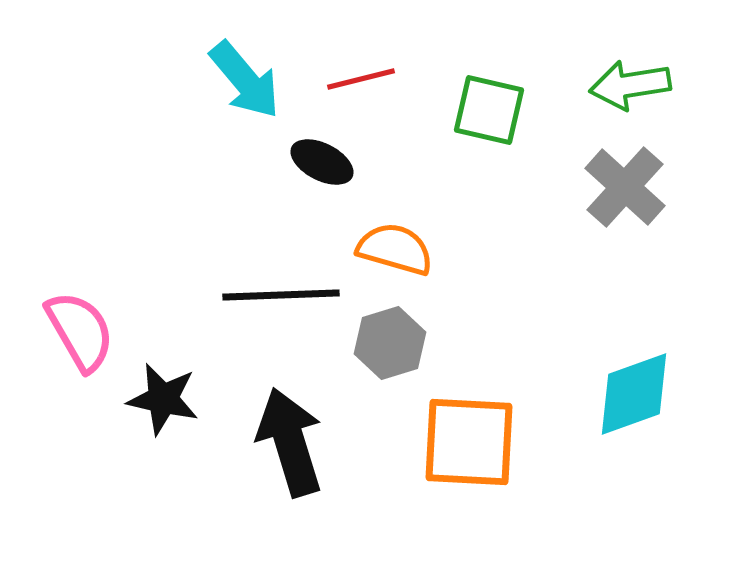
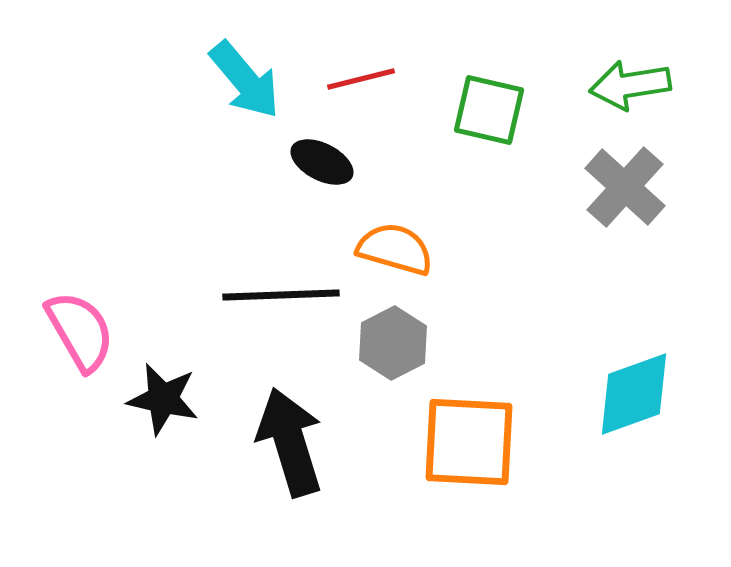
gray hexagon: moved 3 px right; rotated 10 degrees counterclockwise
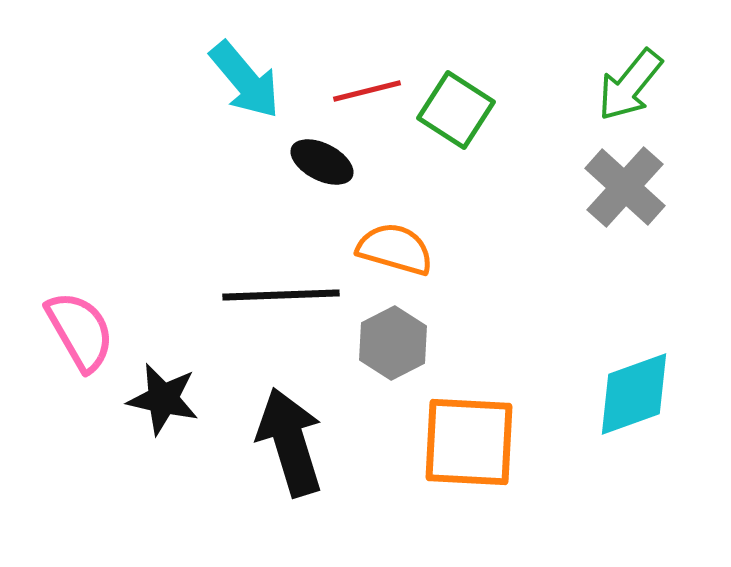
red line: moved 6 px right, 12 px down
green arrow: rotated 42 degrees counterclockwise
green square: moved 33 px left; rotated 20 degrees clockwise
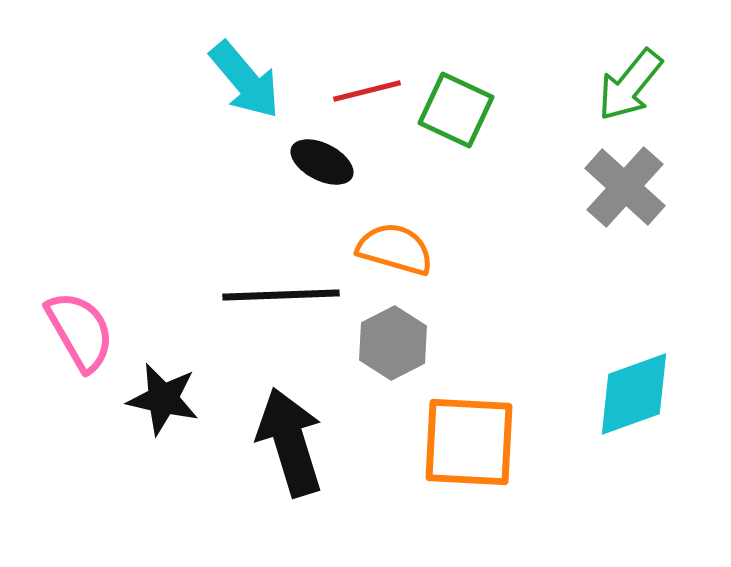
green square: rotated 8 degrees counterclockwise
